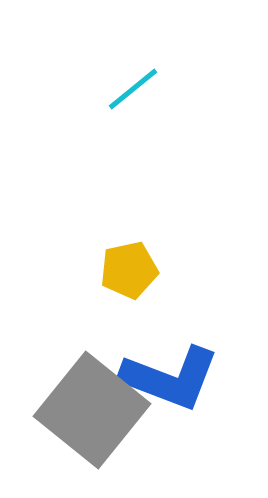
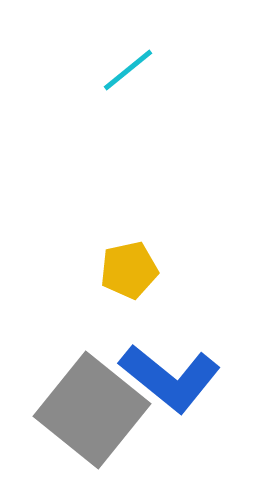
cyan line: moved 5 px left, 19 px up
blue L-shape: rotated 18 degrees clockwise
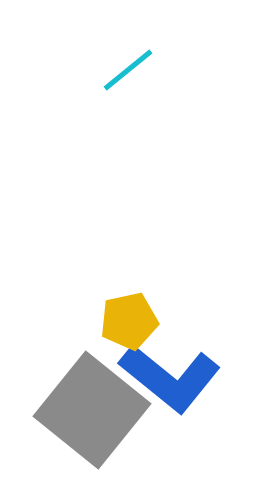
yellow pentagon: moved 51 px down
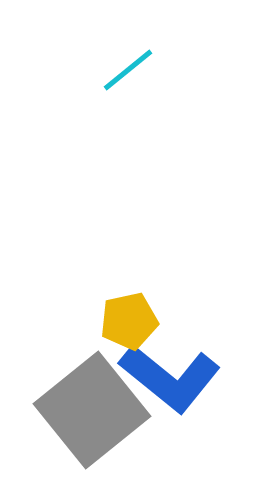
gray square: rotated 12 degrees clockwise
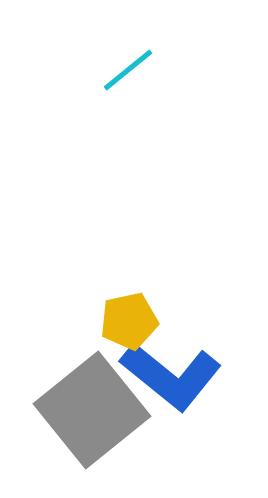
blue L-shape: moved 1 px right, 2 px up
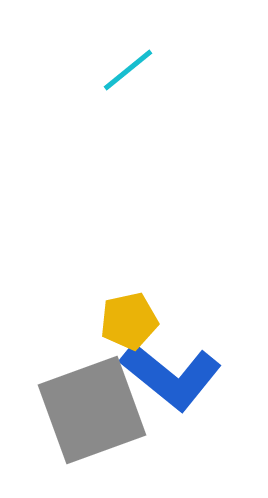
gray square: rotated 19 degrees clockwise
